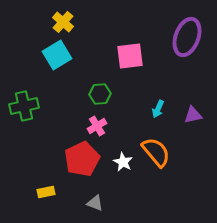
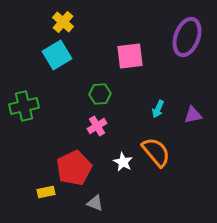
red pentagon: moved 8 px left, 9 px down
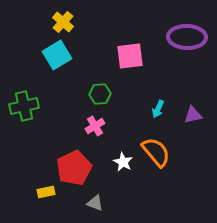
purple ellipse: rotated 72 degrees clockwise
pink cross: moved 2 px left
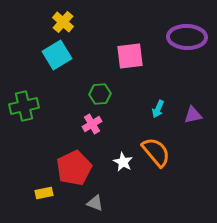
pink cross: moved 3 px left, 2 px up
yellow rectangle: moved 2 px left, 1 px down
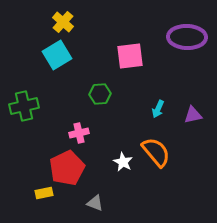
pink cross: moved 13 px left, 9 px down; rotated 18 degrees clockwise
red pentagon: moved 7 px left
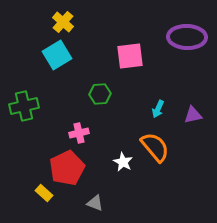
orange semicircle: moved 1 px left, 5 px up
yellow rectangle: rotated 54 degrees clockwise
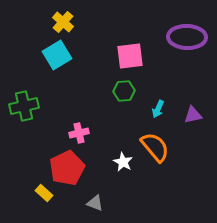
green hexagon: moved 24 px right, 3 px up
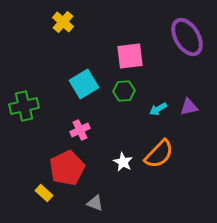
purple ellipse: rotated 57 degrees clockwise
cyan square: moved 27 px right, 29 px down
cyan arrow: rotated 36 degrees clockwise
purple triangle: moved 4 px left, 8 px up
pink cross: moved 1 px right, 3 px up; rotated 12 degrees counterclockwise
orange semicircle: moved 4 px right, 7 px down; rotated 84 degrees clockwise
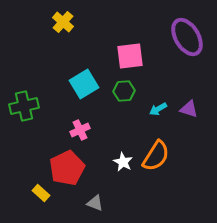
purple triangle: moved 2 px down; rotated 30 degrees clockwise
orange semicircle: moved 3 px left, 2 px down; rotated 12 degrees counterclockwise
yellow rectangle: moved 3 px left
